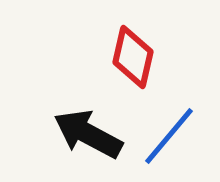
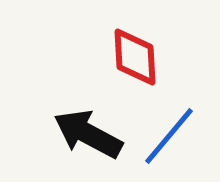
red diamond: moved 2 px right; rotated 16 degrees counterclockwise
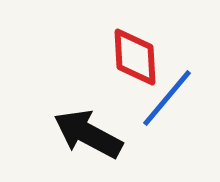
blue line: moved 2 px left, 38 px up
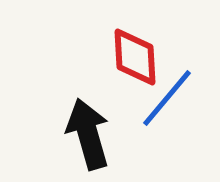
black arrow: rotated 46 degrees clockwise
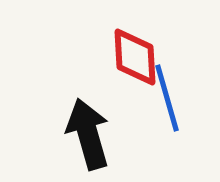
blue line: rotated 56 degrees counterclockwise
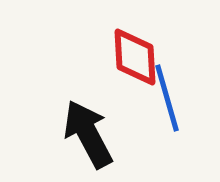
black arrow: rotated 12 degrees counterclockwise
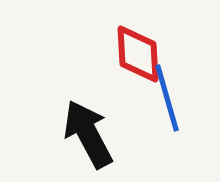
red diamond: moved 3 px right, 3 px up
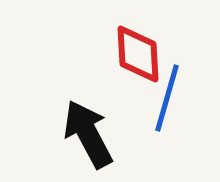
blue line: rotated 32 degrees clockwise
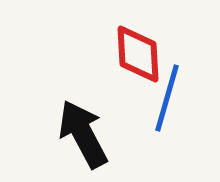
black arrow: moved 5 px left
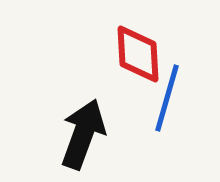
black arrow: rotated 48 degrees clockwise
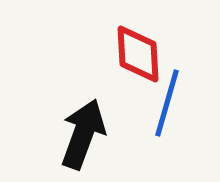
blue line: moved 5 px down
